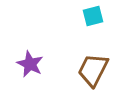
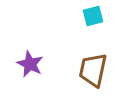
brown trapezoid: rotated 15 degrees counterclockwise
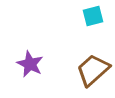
brown trapezoid: rotated 36 degrees clockwise
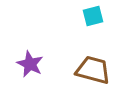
brown trapezoid: rotated 57 degrees clockwise
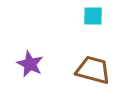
cyan square: rotated 15 degrees clockwise
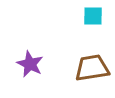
brown trapezoid: moved 1 px left, 2 px up; rotated 24 degrees counterclockwise
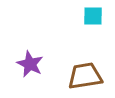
brown trapezoid: moved 7 px left, 8 px down
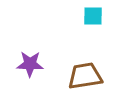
purple star: rotated 24 degrees counterclockwise
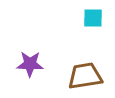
cyan square: moved 2 px down
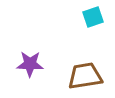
cyan square: moved 1 px up; rotated 20 degrees counterclockwise
